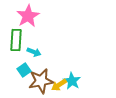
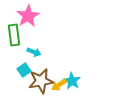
green rectangle: moved 2 px left, 5 px up; rotated 10 degrees counterclockwise
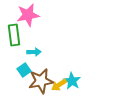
pink star: moved 1 px up; rotated 20 degrees clockwise
cyan arrow: rotated 24 degrees counterclockwise
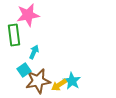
cyan arrow: rotated 64 degrees counterclockwise
brown star: moved 3 px left
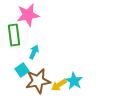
cyan square: moved 2 px left
cyan star: moved 2 px right
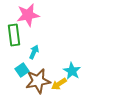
cyan star: moved 2 px left, 10 px up
yellow arrow: moved 1 px up
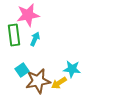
cyan arrow: moved 1 px right, 13 px up
cyan star: moved 2 px up; rotated 24 degrees counterclockwise
yellow arrow: moved 1 px up
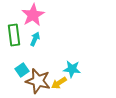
pink star: moved 5 px right; rotated 20 degrees counterclockwise
brown star: rotated 25 degrees clockwise
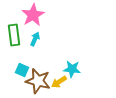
cyan square: rotated 32 degrees counterclockwise
yellow arrow: moved 1 px up
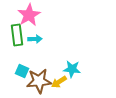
pink star: moved 4 px left
green rectangle: moved 3 px right
cyan arrow: rotated 64 degrees clockwise
cyan square: moved 1 px down
brown star: moved 1 px right; rotated 20 degrees counterclockwise
